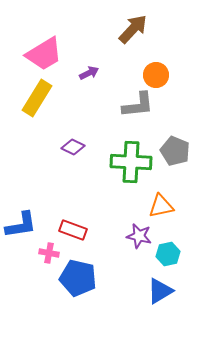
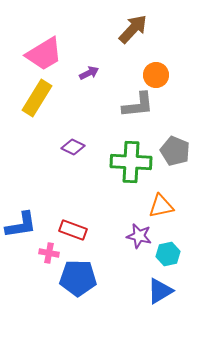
blue pentagon: rotated 12 degrees counterclockwise
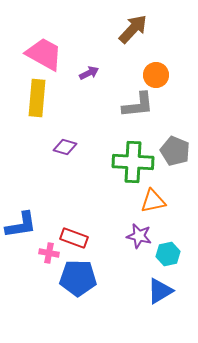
pink trapezoid: rotated 120 degrees counterclockwise
yellow rectangle: rotated 27 degrees counterclockwise
purple diamond: moved 8 px left; rotated 10 degrees counterclockwise
green cross: moved 2 px right
orange triangle: moved 8 px left, 5 px up
red rectangle: moved 1 px right, 8 px down
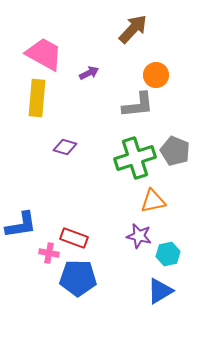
green cross: moved 2 px right, 4 px up; rotated 21 degrees counterclockwise
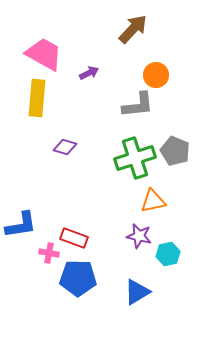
blue triangle: moved 23 px left, 1 px down
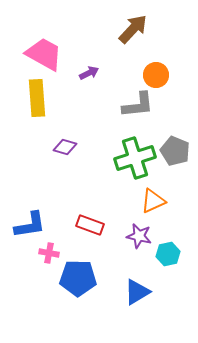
yellow rectangle: rotated 9 degrees counterclockwise
orange triangle: rotated 12 degrees counterclockwise
blue L-shape: moved 9 px right
red rectangle: moved 16 px right, 13 px up
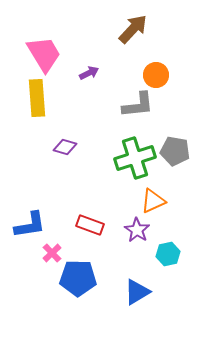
pink trapezoid: rotated 30 degrees clockwise
gray pentagon: rotated 12 degrees counterclockwise
purple star: moved 2 px left, 6 px up; rotated 20 degrees clockwise
pink cross: moved 3 px right; rotated 36 degrees clockwise
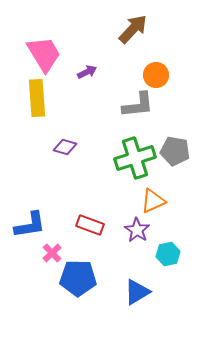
purple arrow: moved 2 px left, 1 px up
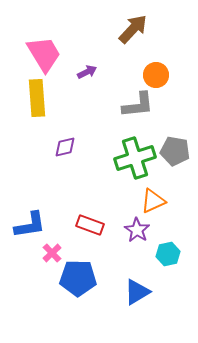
purple diamond: rotated 30 degrees counterclockwise
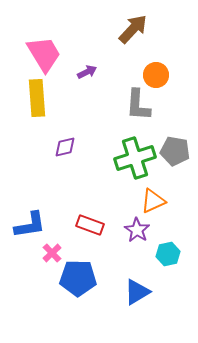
gray L-shape: rotated 100 degrees clockwise
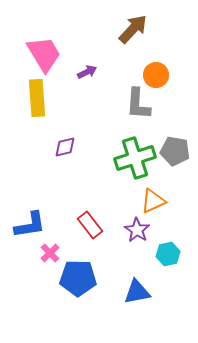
gray L-shape: moved 1 px up
red rectangle: rotated 32 degrees clockwise
pink cross: moved 2 px left
blue triangle: rotated 20 degrees clockwise
